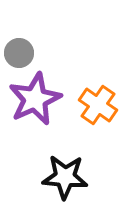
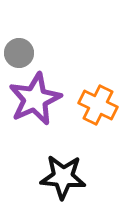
orange cross: rotated 9 degrees counterclockwise
black star: moved 2 px left
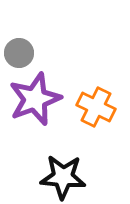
purple star: rotated 4 degrees clockwise
orange cross: moved 2 px left, 2 px down
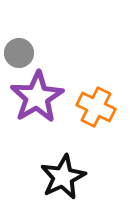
purple star: moved 2 px right, 2 px up; rotated 10 degrees counterclockwise
black star: rotated 30 degrees counterclockwise
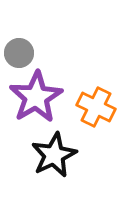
purple star: moved 1 px left
black star: moved 9 px left, 22 px up
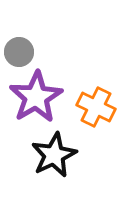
gray circle: moved 1 px up
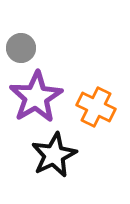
gray circle: moved 2 px right, 4 px up
